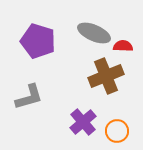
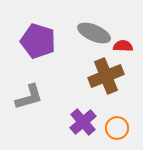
orange circle: moved 3 px up
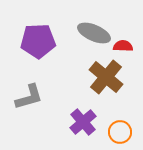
purple pentagon: rotated 20 degrees counterclockwise
brown cross: moved 1 px down; rotated 28 degrees counterclockwise
orange circle: moved 3 px right, 4 px down
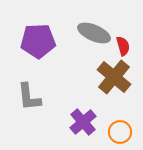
red semicircle: rotated 72 degrees clockwise
brown cross: moved 8 px right
gray L-shape: rotated 100 degrees clockwise
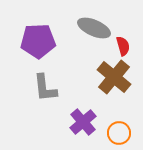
gray ellipse: moved 5 px up
gray L-shape: moved 16 px right, 9 px up
orange circle: moved 1 px left, 1 px down
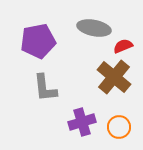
gray ellipse: rotated 12 degrees counterclockwise
purple pentagon: rotated 8 degrees counterclockwise
red semicircle: rotated 96 degrees counterclockwise
purple cross: moved 1 px left; rotated 24 degrees clockwise
orange circle: moved 6 px up
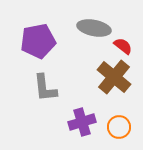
red semicircle: rotated 60 degrees clockwise
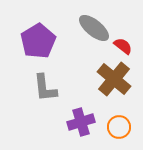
gray ellipse: rotated 28 degrees clockwise
purple pentagon: rotated 20 degrees counterclockwise
brown cross: moved 2 px down
purple cross: moved 1 px left
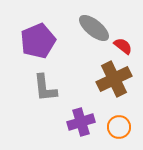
purple pentagon: rotated 8 degrees clockwise
brown cross: rotated 24 degrees clockwise
